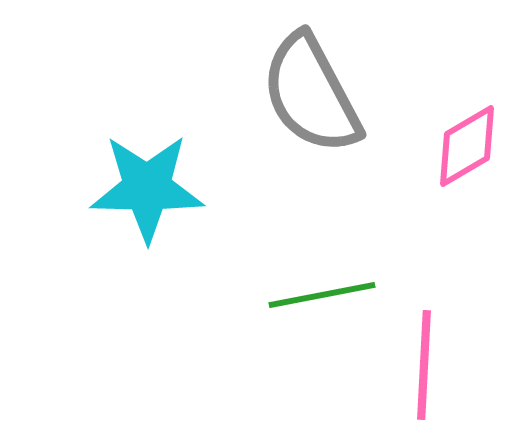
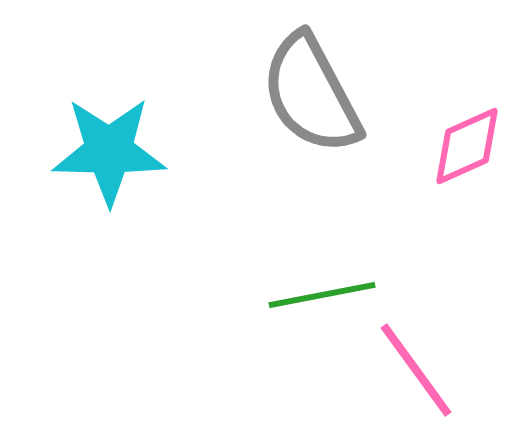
pink diamond: rotated 6 degrees clockwise
cyan star: moved 38 px left, 37 px up
pink line: moved 8 px left, 5 px down; rotated 39 degrees counterclockwise
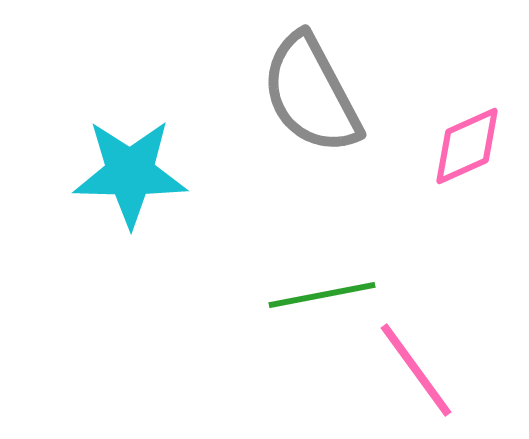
cyan star: moved 21 px right, 22 px down
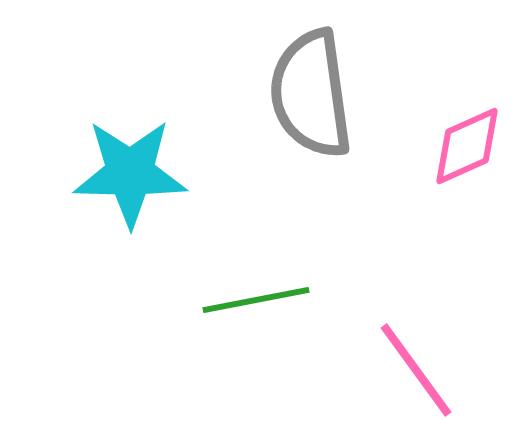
gray semicircle: rotated 20 degrees clockwise
green line: moved 66 px left, 5 px down
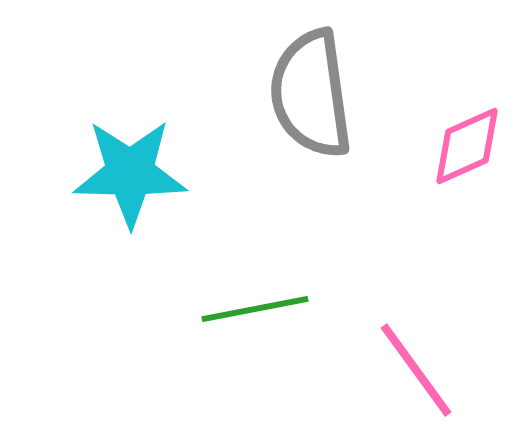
green line: moved 1 px left, 9 px down
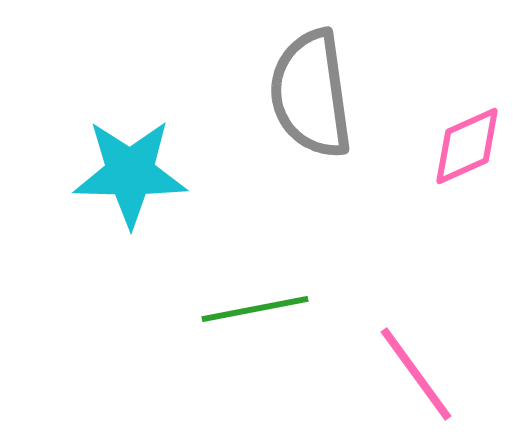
pink line: moved 4 px down
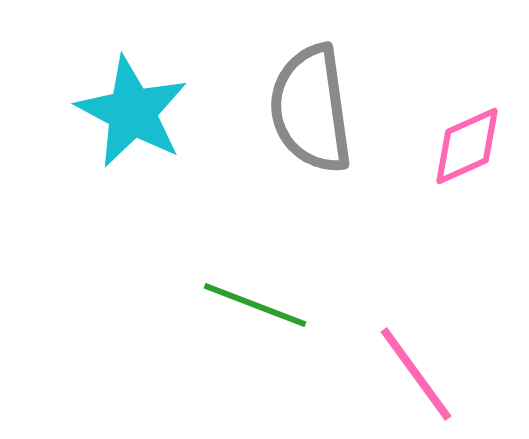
gray semicircle: moved 15 px down
cyan star: moved 2 px right, 61 px up; rotated 27 degrees clockwise
green line: moved 4 px up; rotated 32 degrees clockwise
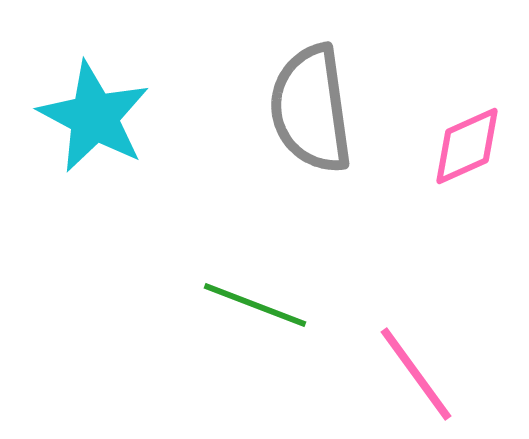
cyan star: moved 38 px left, 5 px down
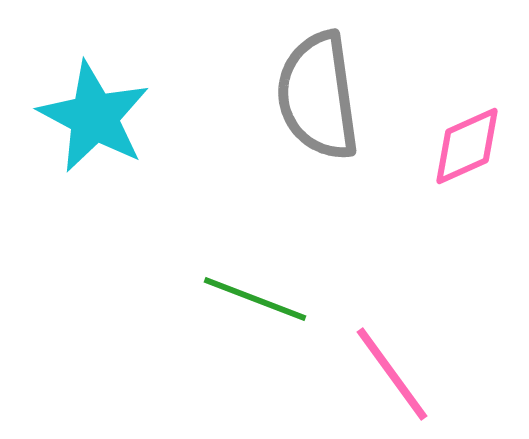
gray semicircle: moved 7 px right, 13 px up
green line: moved 6 px up
pink line: moved 24 px left
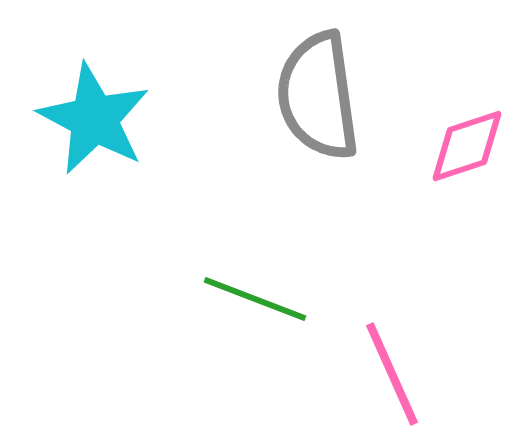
cyan star: moved 2 px down
pink diamond: rotated 6 degrees clockwise
pink line: rotated 12 degrees clockwise
